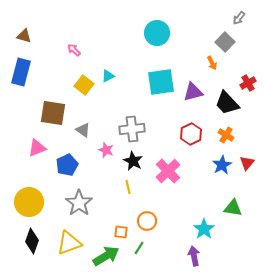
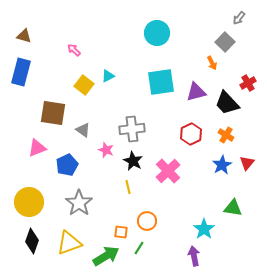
purple triangle: moved 3 px right
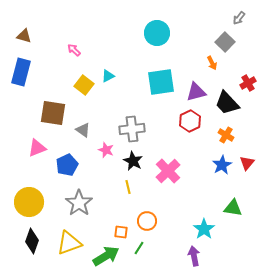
red hexagon: moved 1 px left, 13 px up
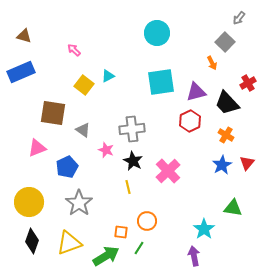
blue rectangle: rotated 52 degrees clockwise
blue pentagon: moved 2 px down
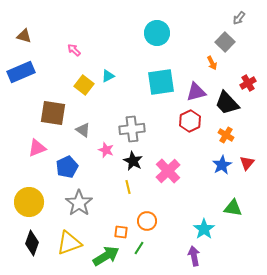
black diamond: moved 2 px down
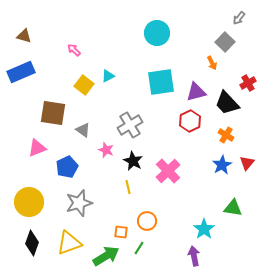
gray cross: moved 2 px left, 4 px up; rotated 25 degrees counterclockwise
gray star: rotated 20 degrees clockwise
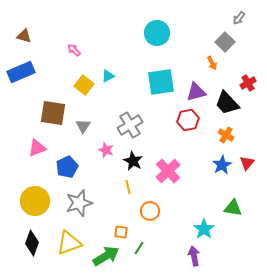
red hexagon: moved 2 px left, 1 px up; rotated 15 degrees clockwise
gray triangle: moved 4 px up; rotated 28 degrees clockwise
yellow circle: moved 6 px right, 1 px up
orange circle: moved 3 px right, 10 px up
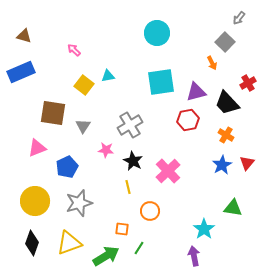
cyan triangle: rotated 16 degrees clockwise
pink star: rotated 14 degrees counterclockwise
orange square: moved 1 px right, 3 px up
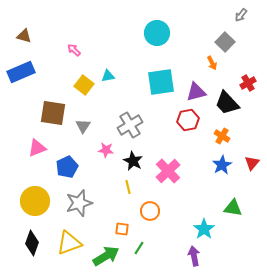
gray arrow: moved 2 px right, 3 px up
orange cross: moved 4 px left, 1 px down
red triangle: moved 5 px right
